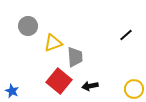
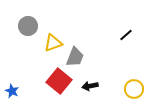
gray trapezoid: rotated 25 degrees clockwise
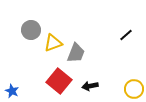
gray circle: moved 3 px right, 4 px down
gray trapezoid: moved 1 px right, 4 px up
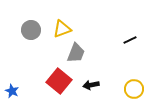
black line: moved 4 px right, 5 px down; rotated 16 degrees clockwise
yellow triangle: moved 9 px right, 14 px up
black arrow: moved 1 px right, 1 px up
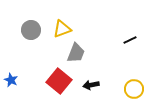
blue star: moved 1 px left, 11 px up
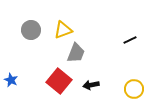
yellow triangle: moved 1 px right, 1 px down
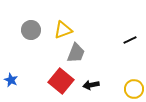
red square: moved 2 px right
